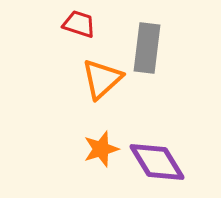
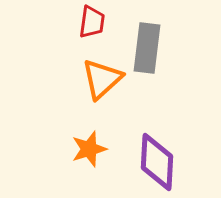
red trapezoid: moved 13 px right, 2 px up; rotated 80 degrees clockwise
orange star: moved 12 px left
purple diamond: rotated 34 degrees clockwise
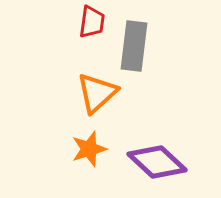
gray rectangle: moved 13 px left, 2 px up
orange triangle: moved 5 px left, 14 px down
purple diamond: rotated 50 degrees counterclockwise
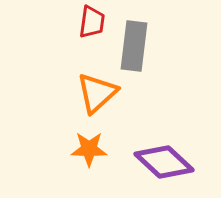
orange star: rotated 18 degrees clockwise
purple diamond: moved 7 px right
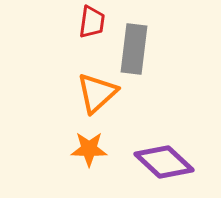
gray rectangle: moved 3 px down
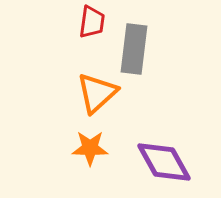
orange star: moved 1 px right, 1 px up
purple diamond: rotated 18 degrees clockwise
